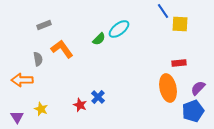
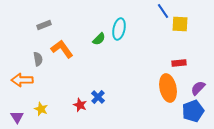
cyan ellipse: rotated 40 degrees counterclockwise
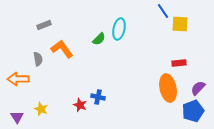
orange arrow: moved 4 px left, 1 px up
blue cross: rotated 32 degrees counterclockwise
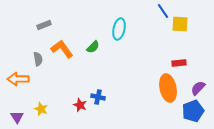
green semicircle: moved 6 px left, 8 px down
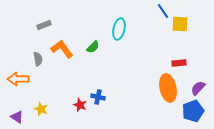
purple triangle: rotated 24 degrees counterclockwise
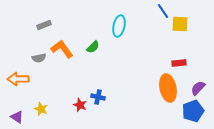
cyan ellipse: moved 3 px up
gray semicircle: moved 1 px right, 1 px up; rotated 88 degrees clockwise
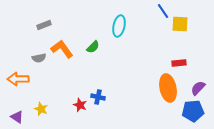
blue pentagon: rotated 15 degrees clockwise
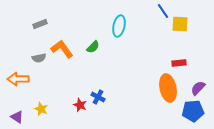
gray rectangle: moved 4 px left, 1 px up
blue cross: rotated 16 degrees clockwise
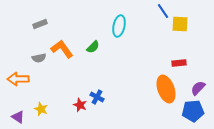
orange ellipse: moved 2 px left, 1 px down; rotated 8 degrees counterclockwise
blue cross: moved 1 px left
purple triangle: moved 1 px right
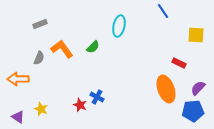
yellow square: moved 16 px right, 11 px down
gray semicircle: rotated 56 degrees counterclockwise
red rectangle: rotated 32 degrees clockwise
